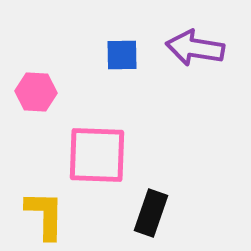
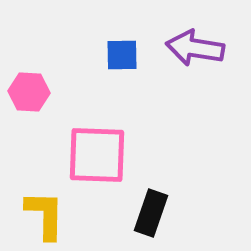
pink hexagon: moved 7 px left
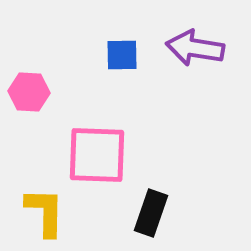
yellow L-shape: moved 3 px up
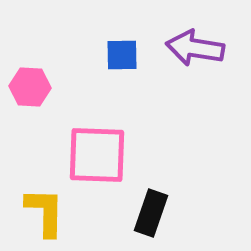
pink hexagon: moved 1 px right, 5 px up
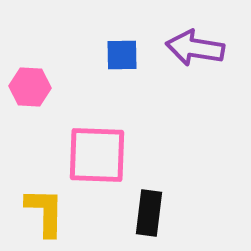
black rectangle: moved 2 px left; rotated 12 degrees counterclockwise
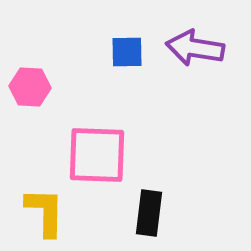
blue square: moved 5 px right, 3 px up
